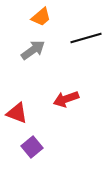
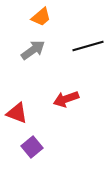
black line: moved 2 px right, 8 px down
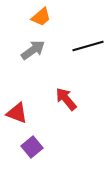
red arrow: rotated 70 degrees clockwise
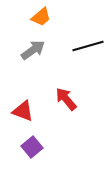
red triangle: moved 6 px right, 2 px up
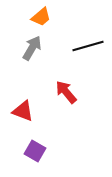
gray arrow: moved 1 px left, 2 px up; rotated 25 degrees counterclockwise
red arrow: moved 7 px up
purple square: moved 3 px right, 4 px down; rotated 20 degrees counterclockwise
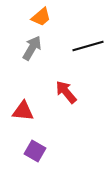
red triangle: rotated 15 degrees counterclockwise
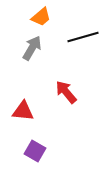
black line: moved 5 px left, 9 px up
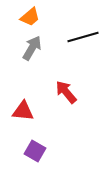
orange trapezoid: moved 11 px left
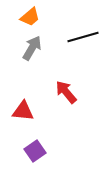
purple square: rotated 25 degrees clockwise
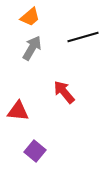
red arrow: moved 2 px left
red triangle: moved 5 px left
purple square: rotated 15 degrees counterclockwise
